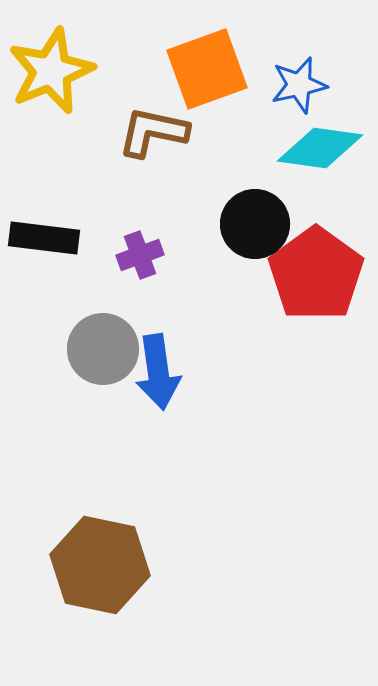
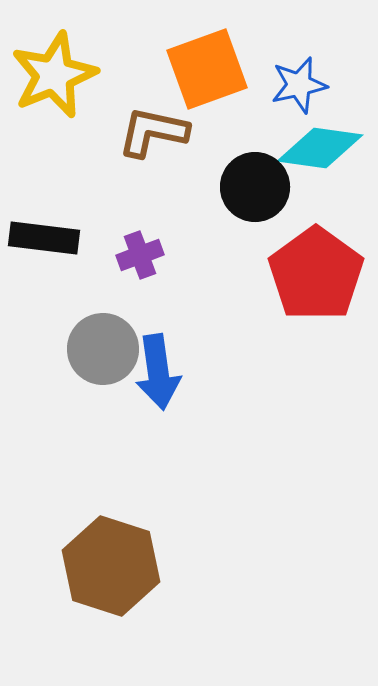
yellow star: moved 3 px right, 4 px down
black circle: moved 37 px up
brown hexagon: moved 11 px right, 1 px down; rotated 6 degrees clockwise
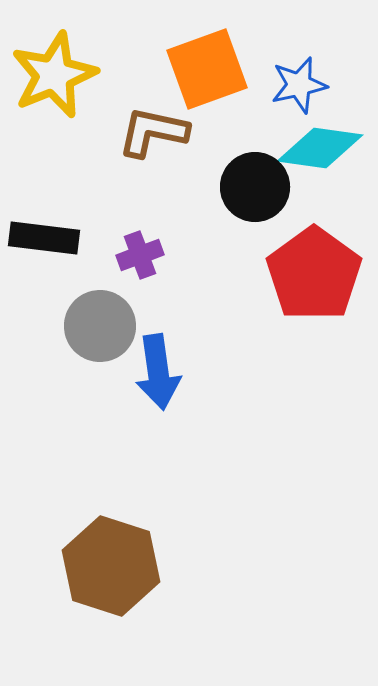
red pentagon: moved 2 px left
gray circle: moved 3 px left, 23 px up
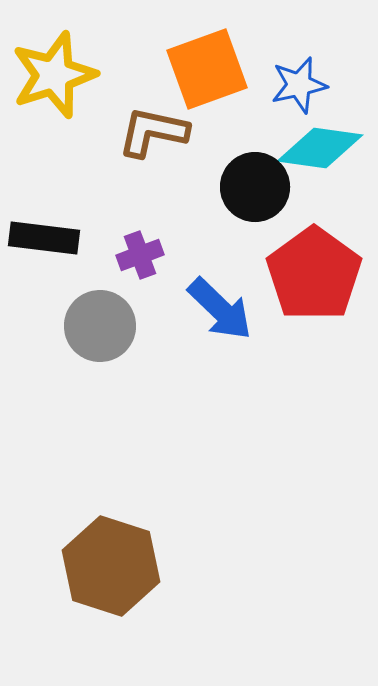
yellow star: rotated 4 degrees clockwise
blue arrow: moved 62 px right, 63 px up; rotated 38 degrees counterclockwise
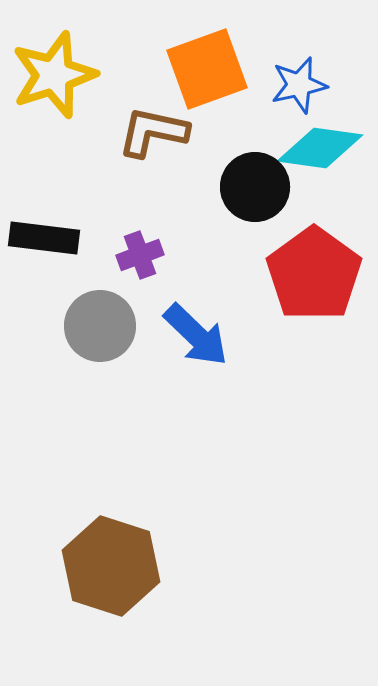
blue arrow: moved 24 px left, 26 px down
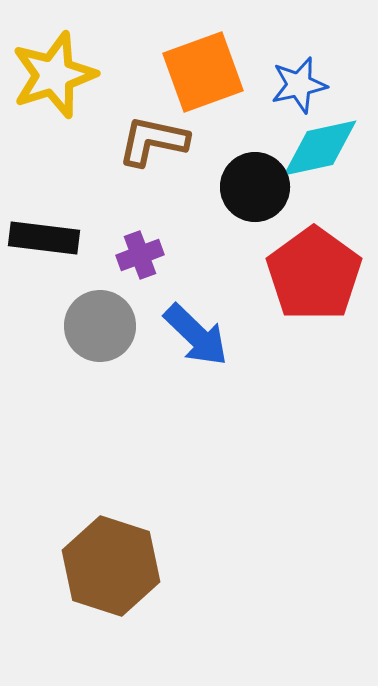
orange square: moved 4 px left, 3 px down
brown L-shape: moved 9 px down
cyan diamond: rotated 20 degrees counterclockwise
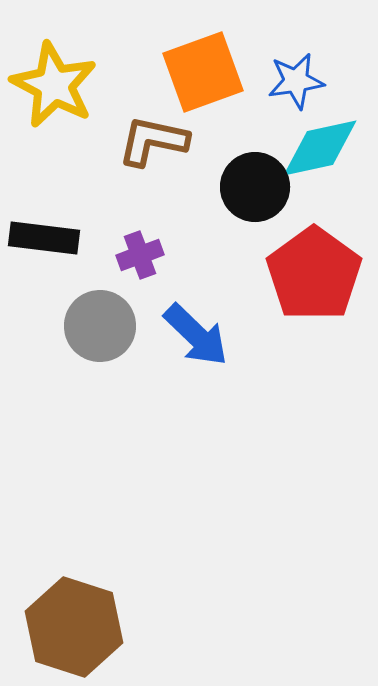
yellow star: moved 10 px down; rotated 26 degrees counterclockwise
blue star: moved 3 px left, 4 px up; rotated 4 degrees clockwise
brown hexagon: moved 37 px left, 61 px down
